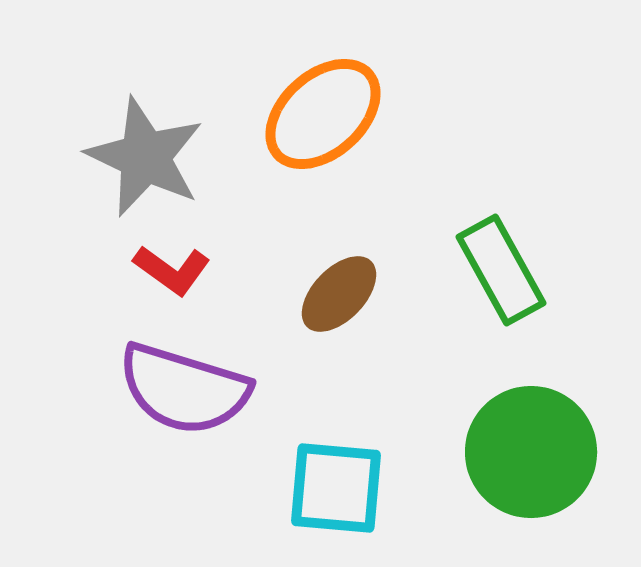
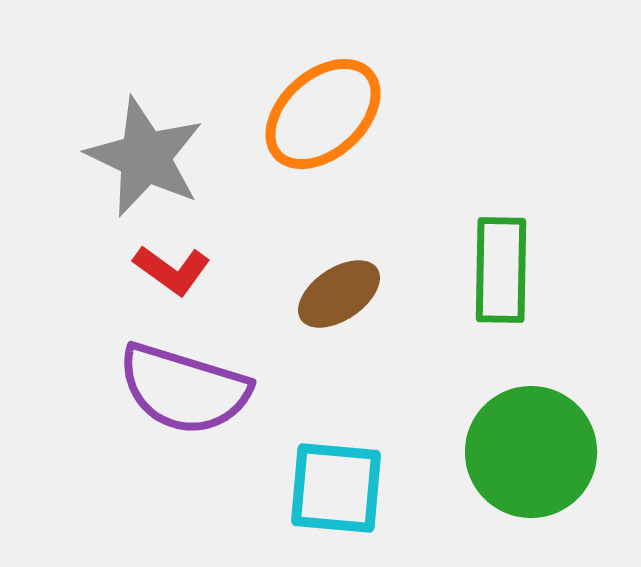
green rectangle: rotated 30 degrees clockwise
brown ellipse: rotated 12 degrees clockwise
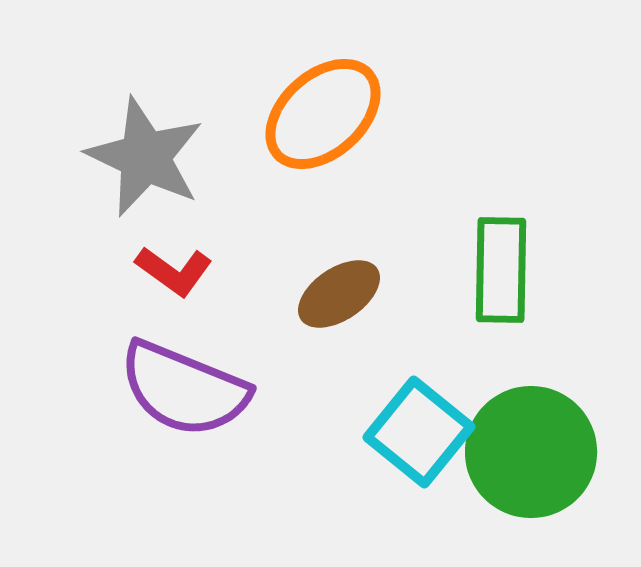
red L-shape: moved 2 px right, 1 px down
purple semicircle: rotated 5 degrees clockwise
cyan square: moved 83 px right, 56 px up; rotated 34 degrees clockwise
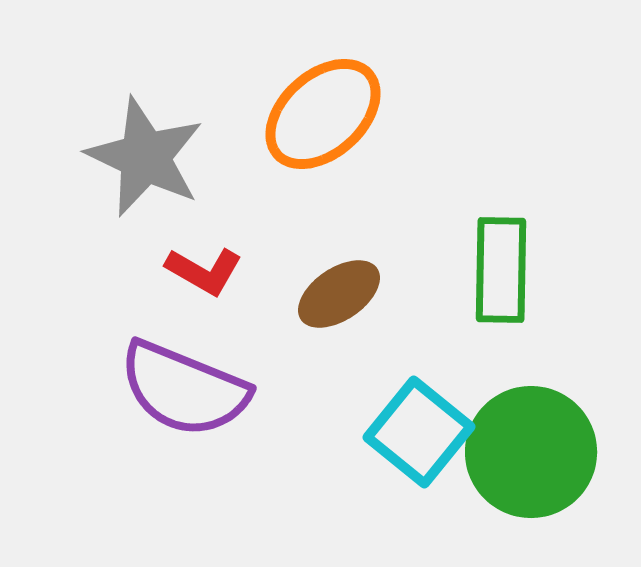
red L-shape: moved 30 px right; rotated 6 degrees counterclockwise
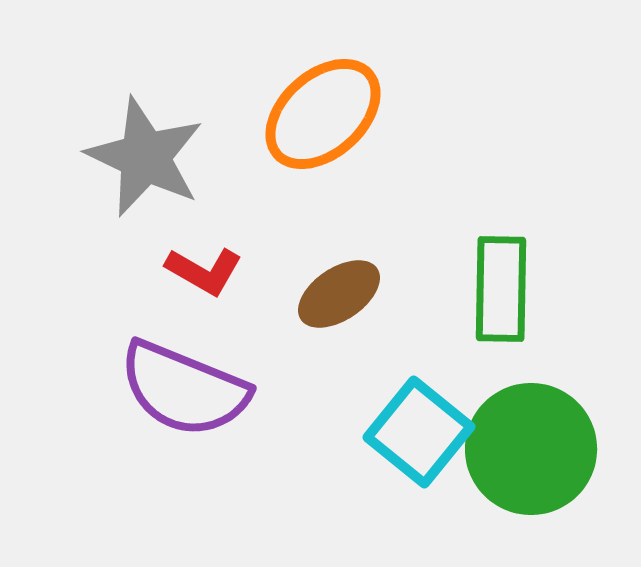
green rectangle: moved 19 px down
green circle: moved 3 px up
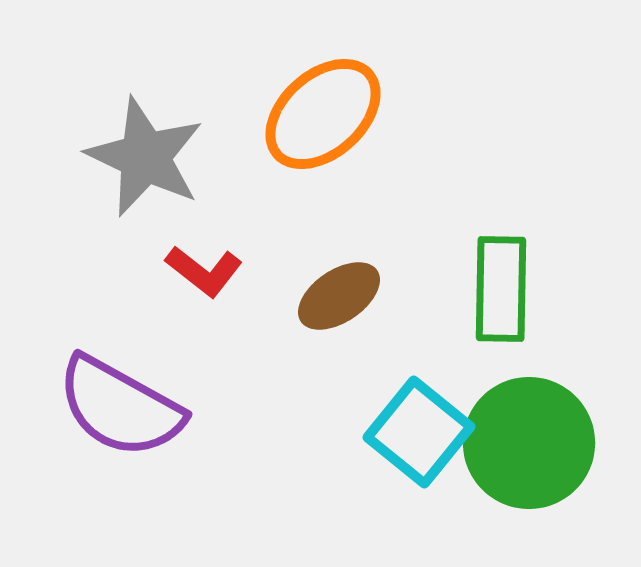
red L-shape: rotated 8 degrees clockwise
brown ellipse: moved 2 px down
purple semicircle: moved 64 px left, 18 px down; rotated 7 degrees clockwise
green circle: moved 2 px left, 6 px up
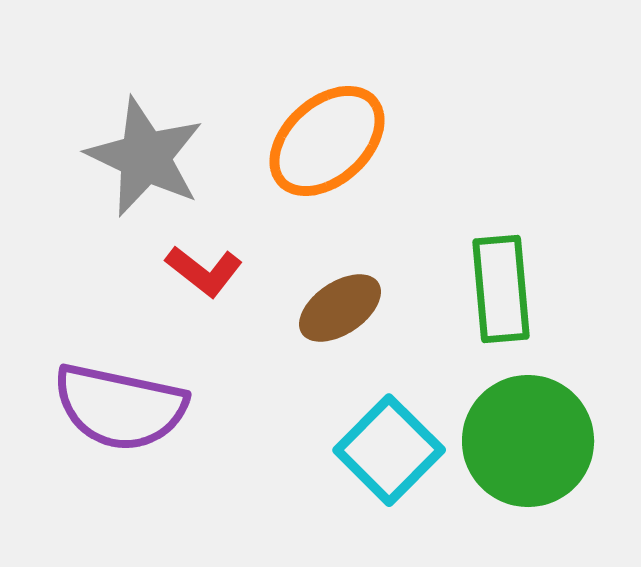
orange ellipse: moved 4 px right, 27 px down
green rectangle: rotated 6 degrees counterclockwise
brown ellipse: moved 1 px right, 12 px down
purple semicircle: rotated 17 degrees counterclockwise
cyan square: moved 30 px left, 18 px down; rotated 6 degrees clockwise
green circle: moved 1 px left, 2 px up
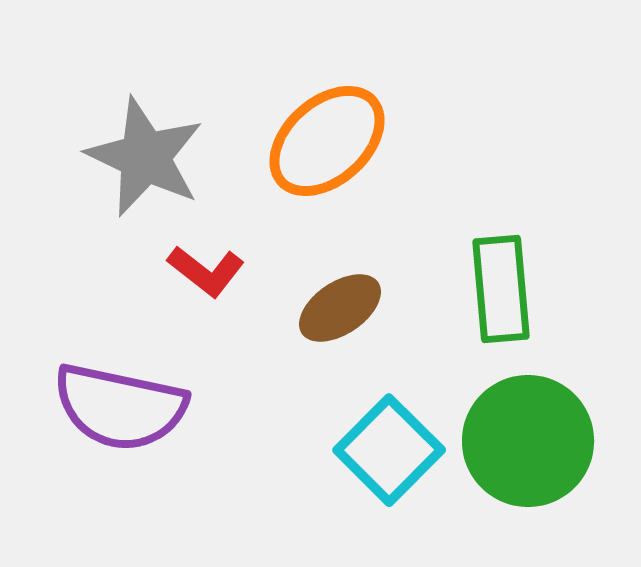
red L-shape: moved 2 px right
